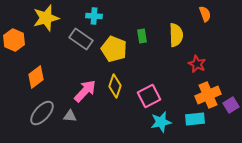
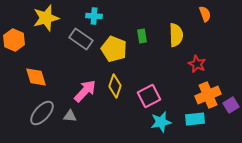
orange diamond: rotated 70 degrees counterclockwise
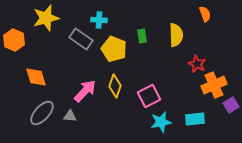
cyan cross: moved 5 px right, 4 px down
orange cross: moved 6 px right, 10 px up
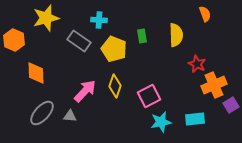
gray rectangle: moved 2 px left, 2 px down
orange diamond: moved 4 px up; rotated 15 degrees clockwise
